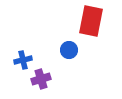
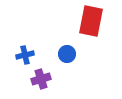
blue circle: moved 2 px left, 4 px down
blue cross: moved 2 px right, 5 px up
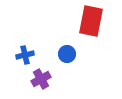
purple cross: rotated 12 degrees counterclockwise
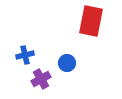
blue circle: moved 9 px down
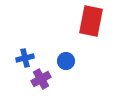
blue cross: moved 3 px down
blue circle: moved 1 px left, 2 px up
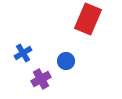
red rectangle: moved 3 px left, 2 px up; rotated 12 degrees clockwise
blue cross: moved 2 px left, 5 px up; rotated 18 degrees counterclockwise
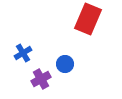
blue circle: moved 1 px left, 3 px down
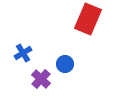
purple cross: rotated 18 degrees counterclockwise
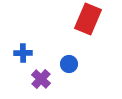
blue cross: rotated 30 degrees clockwise
blue circle: moved 4 px right
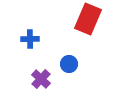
blue cross: moved 7 px right, 14 px up
